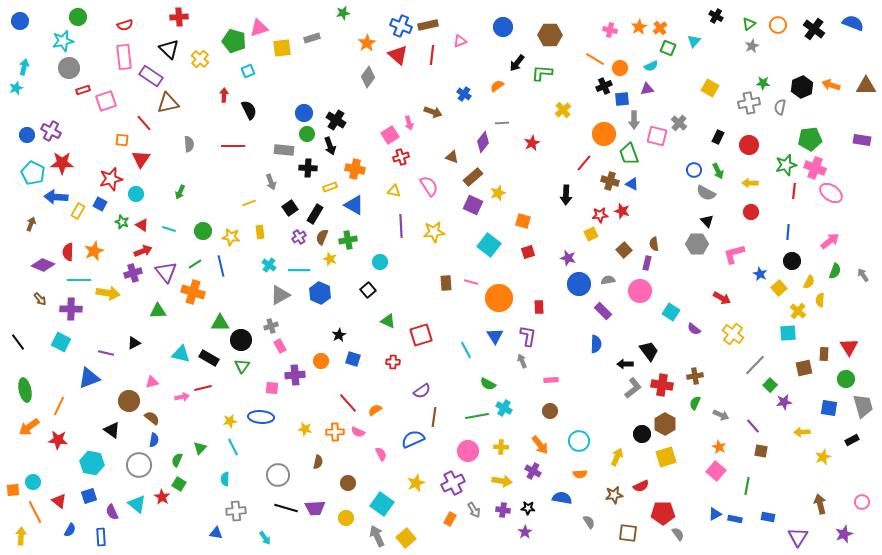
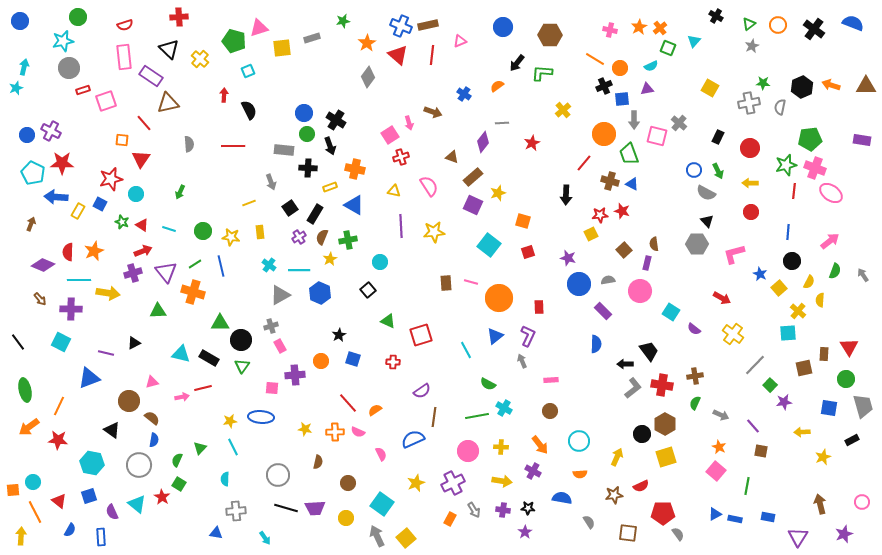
green star at (343, 13): moved 8 px down
red circle at (749, 145): moved 1 px right, 3 px down
yellow star at (330, 259): rotated 24 degrees clockwise
blue triangle at (495, 336): rotated 24 degrees clockwise
purple L-shape at (528, 336): rotated 15 degrees clockwise
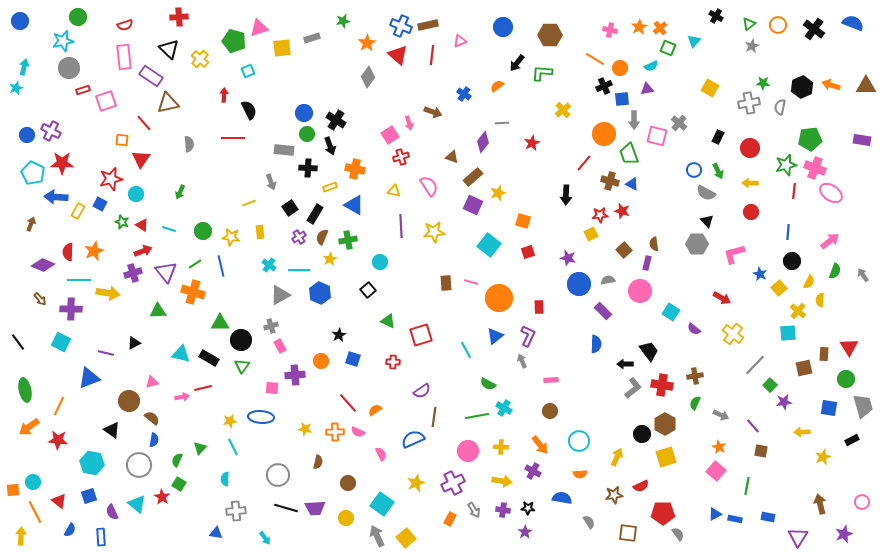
red line at (233, 146): moved 8 px up
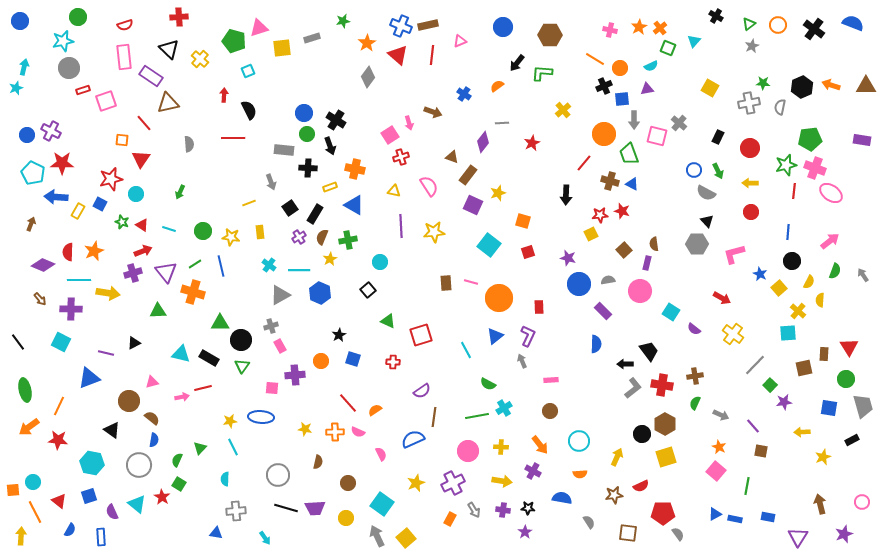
brown rectangle at (473, 177): moved 5 px left, 2 px up; rotated 12 degrees counterclockwise
cyan cross at (504, 408): rotated 28 degrees clockwise
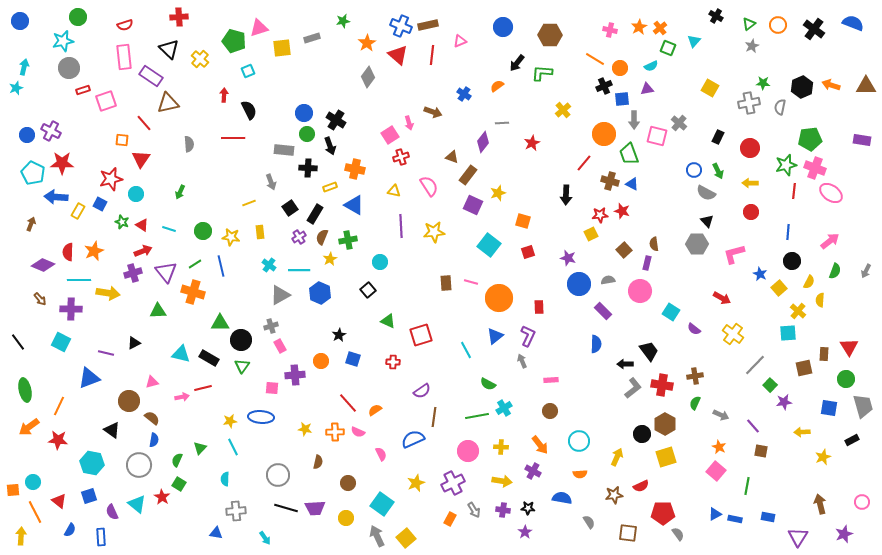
gray arrow at (863, 275): moved 3 px right, 4 px up; rotated 120 degrees counterclockwise
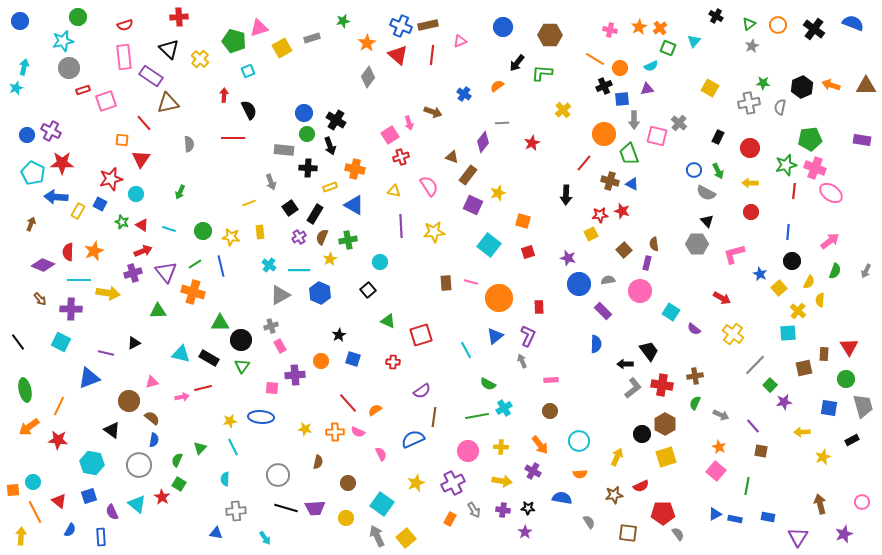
yellow square at (282, 48): rotated 24 degrees counterclockwise
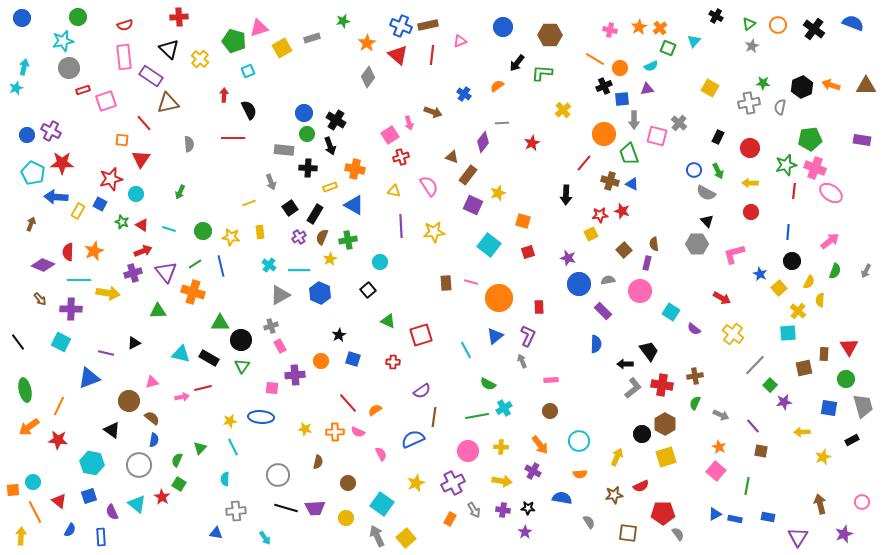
blue circle at (20, 21): moved 2 px right, 3 px up
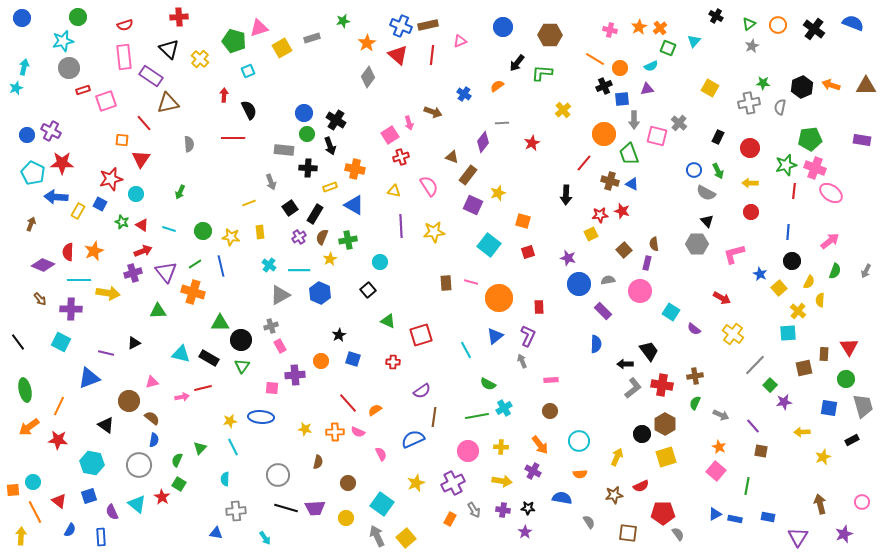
black triangle at (112, 430): moved 6 px left, 5 px up
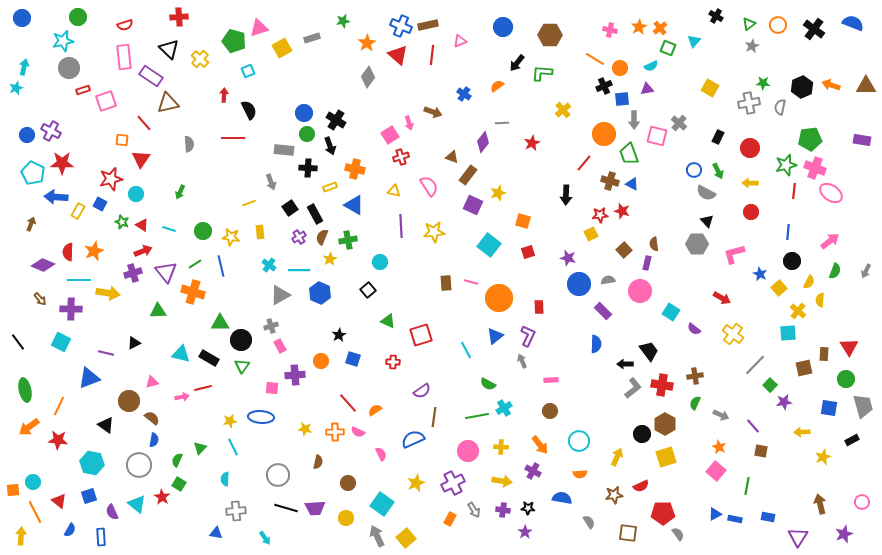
black rectangle at (315, 214): rotated 60 degrees counterclockwise
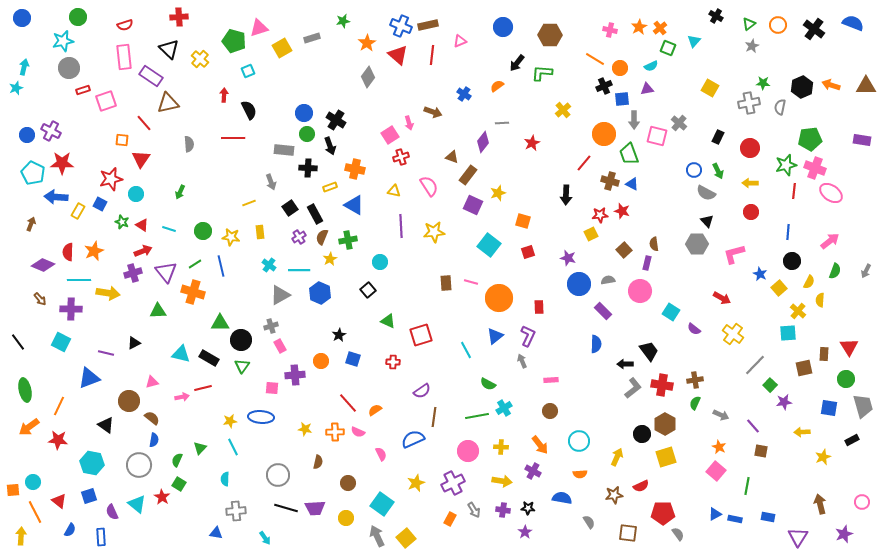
brown cross at (695, 376): moved 4 px down
